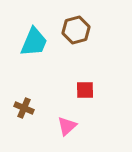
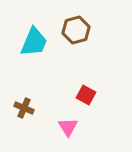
red square: moved 1 px right, 5 px down; rotated 30 degrees clockwise
pink triangle: moved 1 px right, 1 px down; rotated 20 degrees counterclockwise
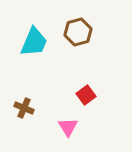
brown hexagon: moved 2 px right, 2 px down
red square: rotated 24 degrees clockwise
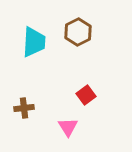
brown hexagon: rotated 12 degrees counterclockwise
cyan trapezoid: rotated 20 degrees counterclockwise
brown cross: rotated 30 degrees counterclockwise
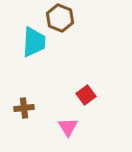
brown hexagon: moved 18 px left, 14 px up; rotated 12 degrees counterclockwise
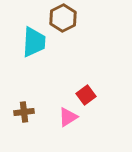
brown hexagon: moved 3 px right; rotated 12 degrees clockwise
brown cross: moved 4 px down
pink triangle: moved 10 px up; rotated 30 degrees clockwise
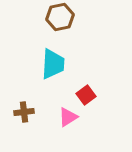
brown hexagon: moved 3 px left, 1 px up; rotated 16 degrees clockwise
cyan trapezoid: moved 19 px right, 22 px down
